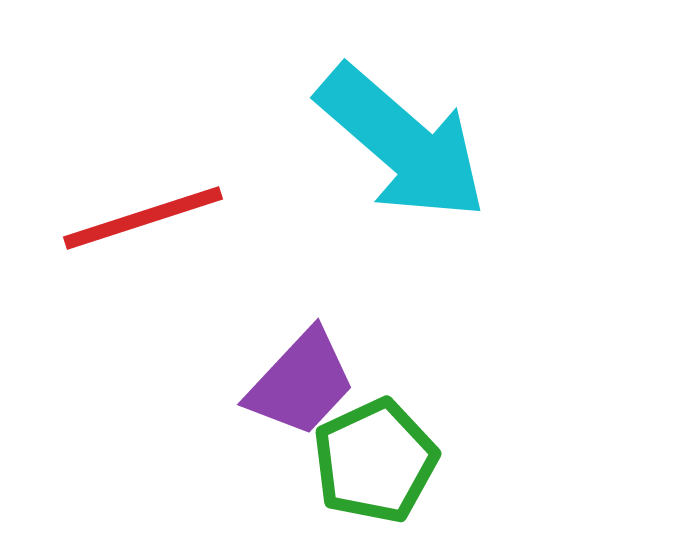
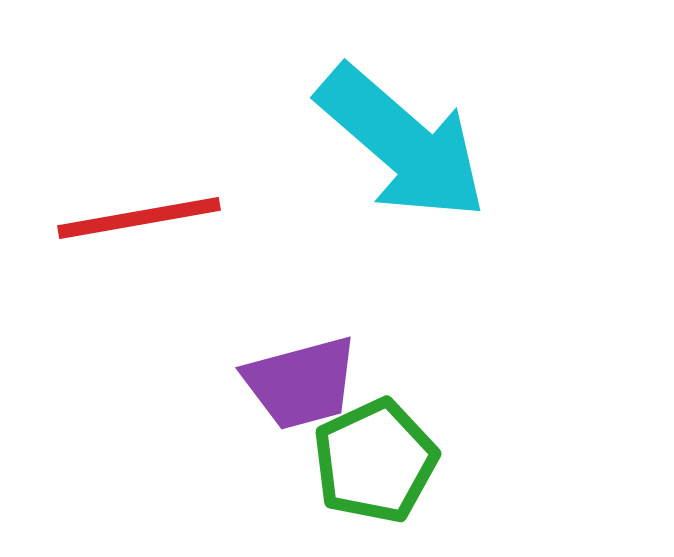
red line: moved 4 px left; rotated 8 degrees clockwise
purple trapezoid: rotated 32 degrees clockwise
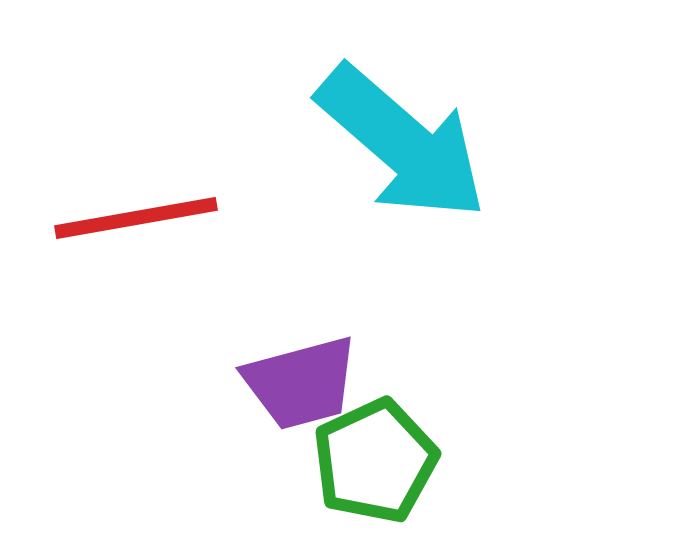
red line: moved 3 px left
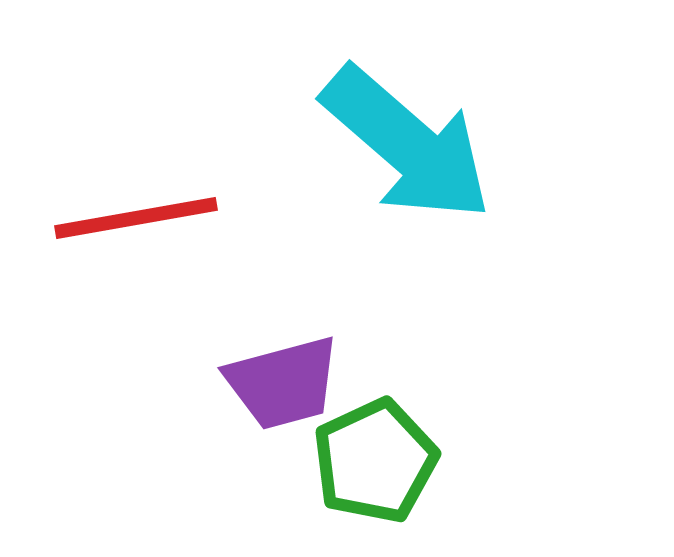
cyan arrow: moved 5 px right, 1 px down
purple trapezoid: moved 18 px left
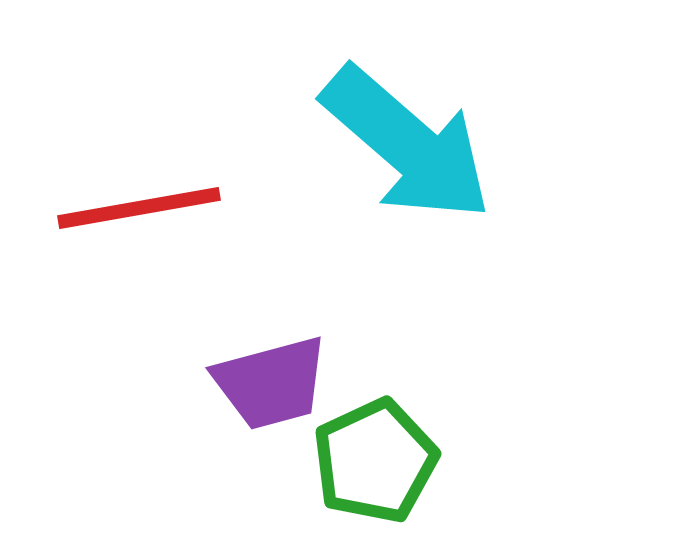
red line: moved 3 px right, 10 px up
purple trapezoid: moved 12 px left
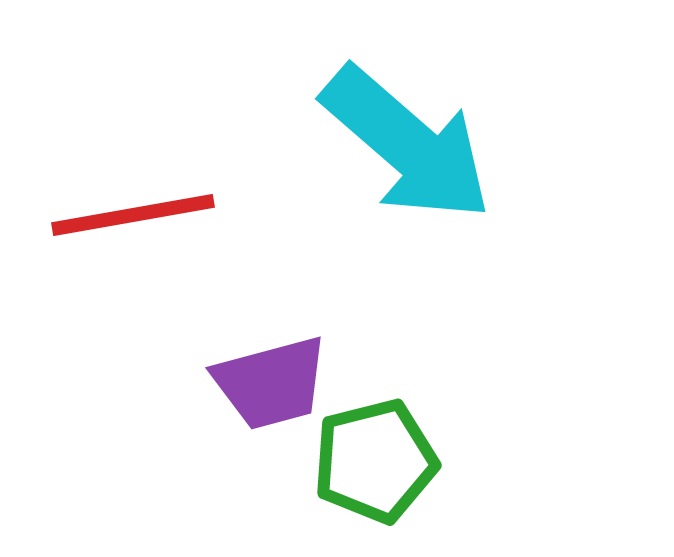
red line: moved 6 px left, 7 px down
green pentagon: rotated 11 degrees clockwise
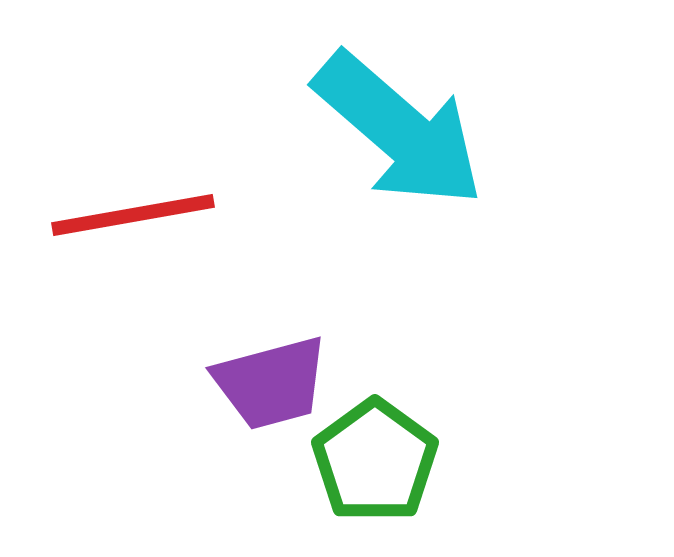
cyan arrow: moved 8 px left, 14 px up
green pentagon: rotated 22 degrees counterclockwise
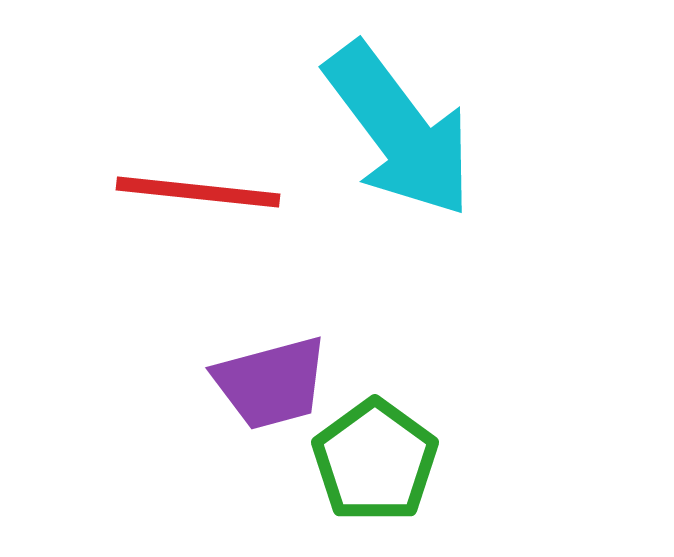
cyan arrow: rotated 12 degrees clockwise
red line: moved 65 px right, 23 px up; rotated 16 degrees clockwise
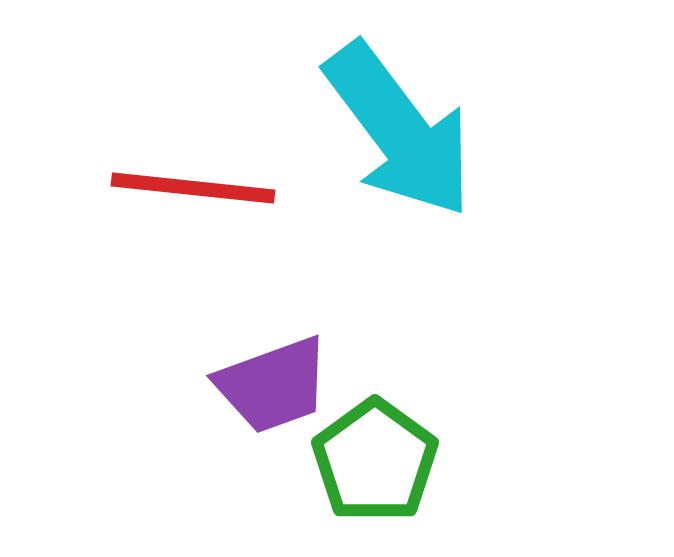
red line: moved 5 px left, 4 px up
purple trapezoid: moved 2 px right, 2 px down; rotated 5 degrees counterclockwise
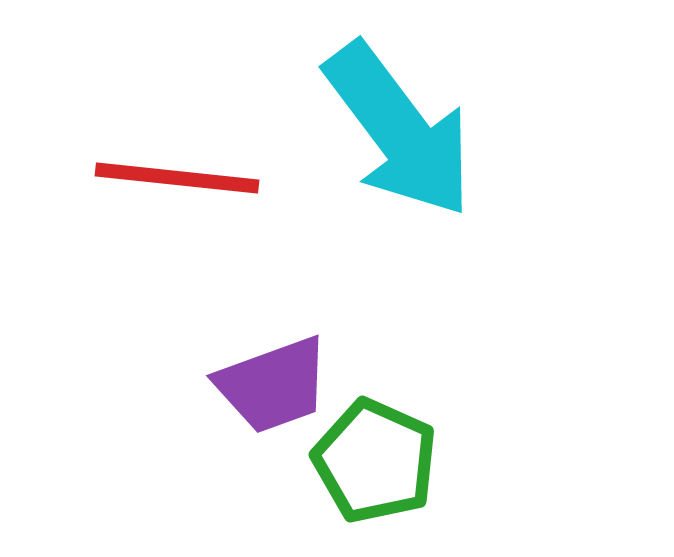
red line: moved 16 px left, 10 px up
green pentagon: rotated 12 degrees counterclockwise
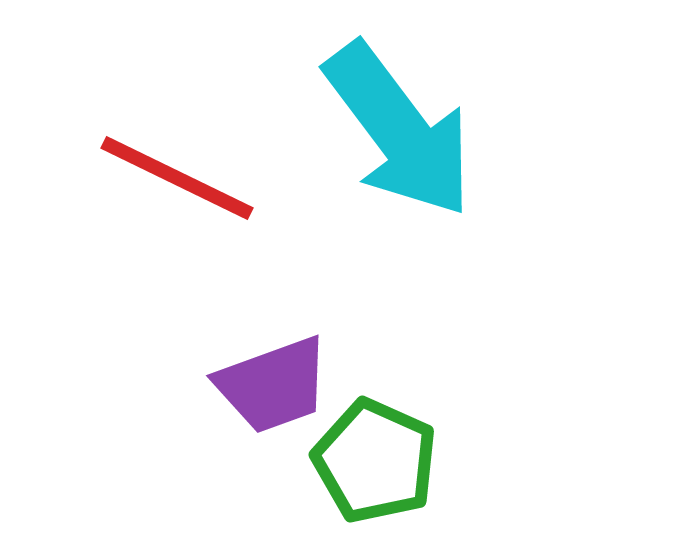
red line: rotated 20 degrees clockwise
